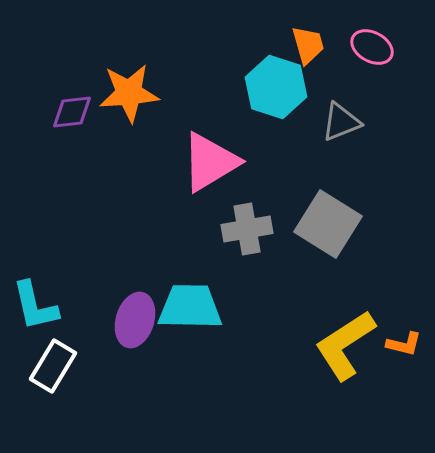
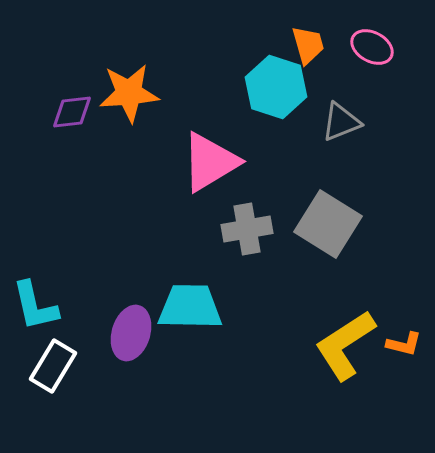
purple ellipse: moved 4 px left, 13 px down
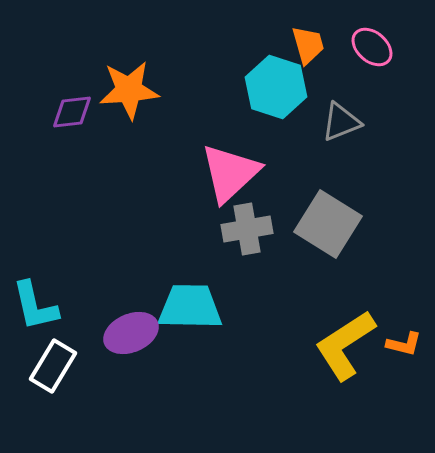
pink ellipse: rotated 12 degrees clockwise
orange star: moved 3 px up
pink triangle: moved 20 px right, 11 px down; rotated 12 degrees counterclockwise
purple ellipse: rotated 50 degrees clockwise
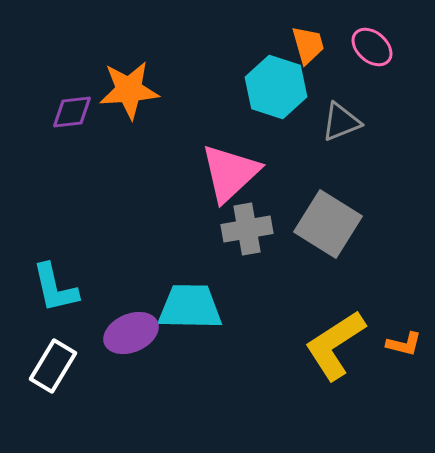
cyan L-shape: moved 20 px right, 18 px up
yellow L-shape: moved 10 px left
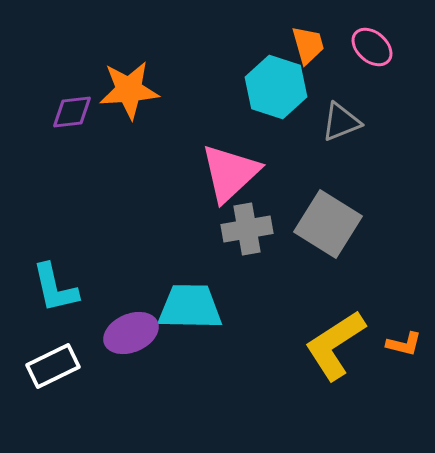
white rectangle: rotated 33 degrees clockwise
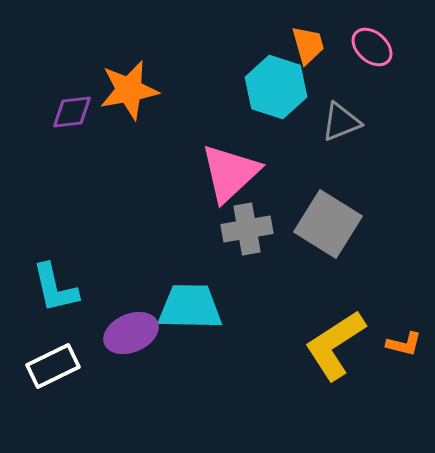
orange star: rotated 6 degrees counterclockwise
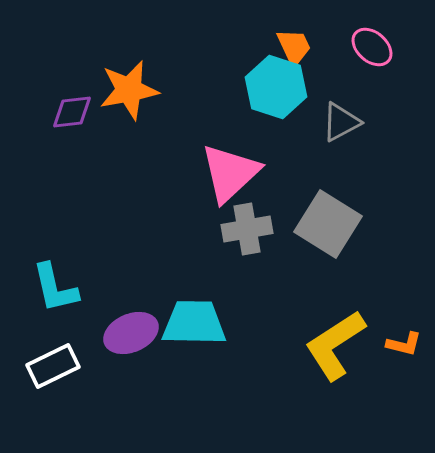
orange trapezoid: moved 14 px left, 2 px down; rotated 9 degrees counterclockwise
gray triangle: rotated 6 degrees counterclockwise
cyan trapezoid: moved 4 px right, 16 px down
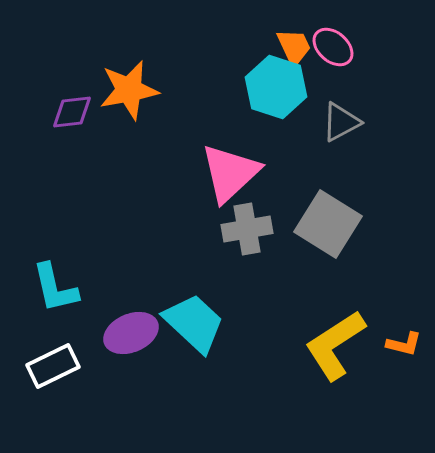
pink ellipse: moved 39 px left
cyan trapezoid: rotated 42 degrees clockwise
